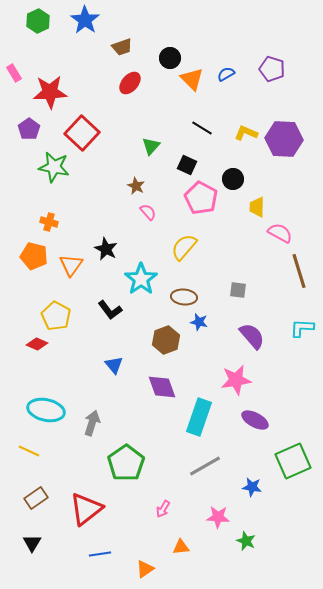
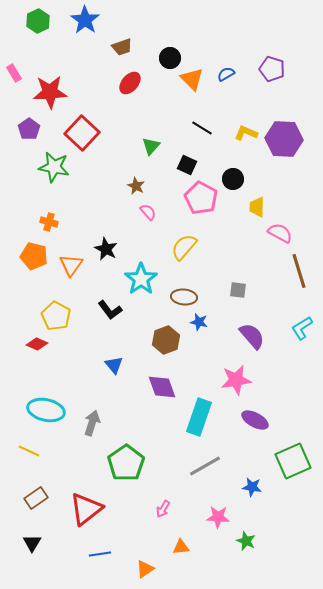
cyan L-shape at (302, 328): rotated 35 degrees counterclockwise
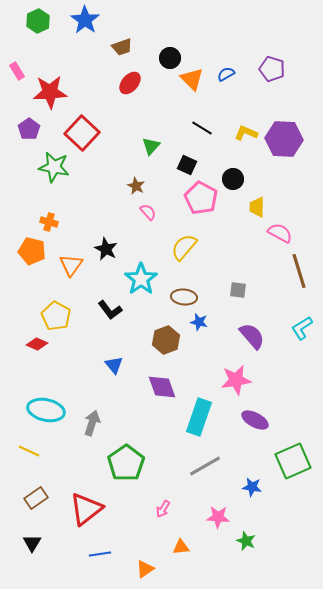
pink rectangle at (14, 73): moved 3 px right, 2 px up
orange pentagon at (34, 256): moved 2 px left, 5 px up
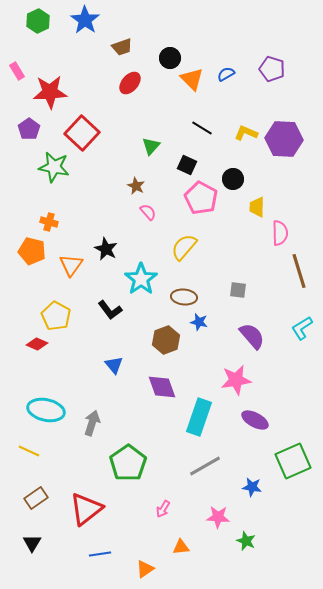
pink semicircle at (280, 233): rotated 60 degrees clockwise
green pentagon at (126, 463): moved 2 px right
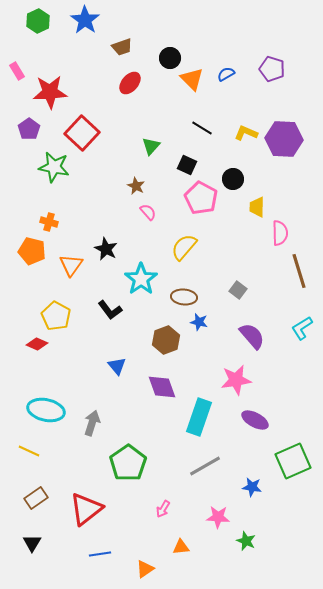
gray square at (238, 290): rotated 30 degrees clockwise
blue triangle at (114, 365): moved 3 px right, 1 px down
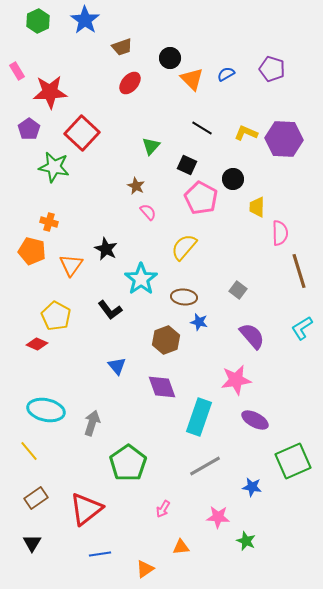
yellow line at (29, 451): rotated 25 degrees clockwise
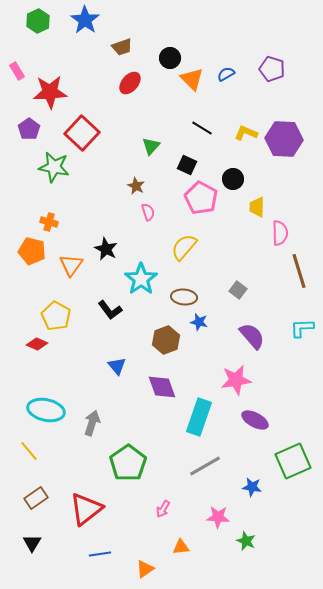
pink semicircle at (148, 212): rotated 24 degrees clockwise
cyan L-shape at (302, 328): rotated 30 degrees clockwise
